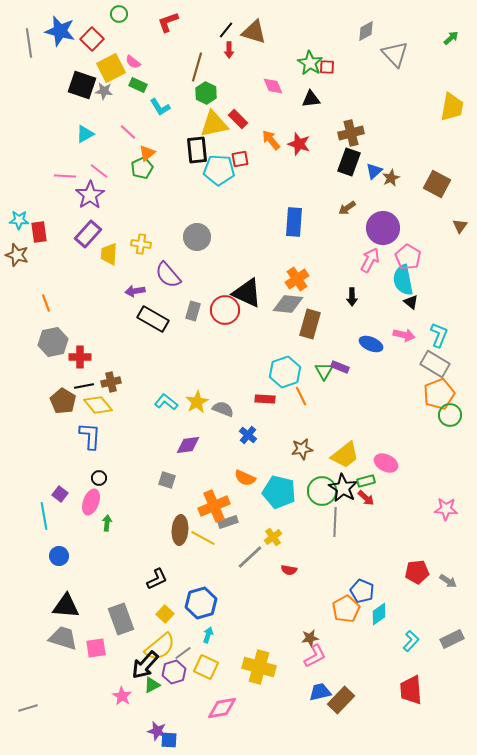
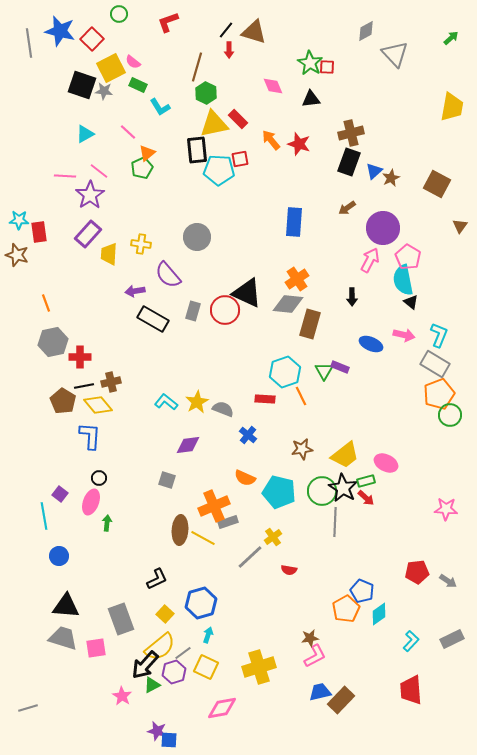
yellow cross at (259, 667): rotated 32 degrees counterclockwise
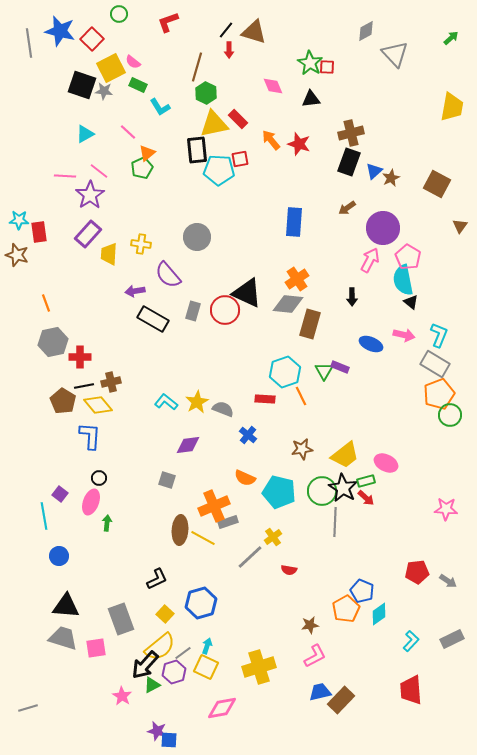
cyan arrow at (208, 635): moved 1 px left, 11 px down
brown star at (310, 638): moved 13 px up
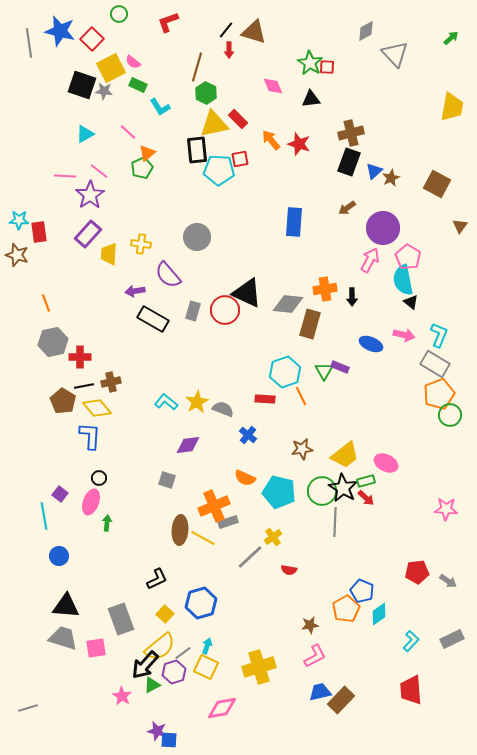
orange cross at (297, 279): moved 28 px right, 10 px down; rotated 25 degrees clockwise
yellow diamond at (98, 405): moved 1 px left, 3 px down
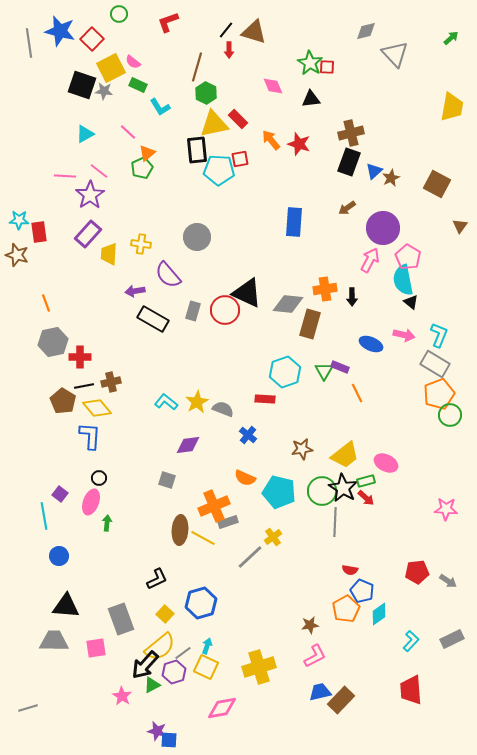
gray diamond at (366, 31): rotated 15 degrees clockwise
orange line at (301, 396): moved 56 px right, 3 px up
red semicircle at (289, 570): moved 61 px right
gray trapezoid at (63, 638): moved 9 px left, 3 px down; rotated 16 degrees counterclockwise
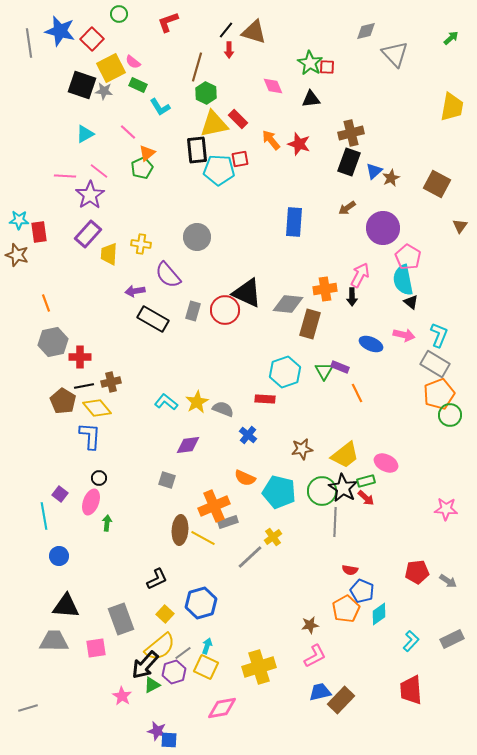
pink arrow at (370, 260): moved 10 px left, 15 px down
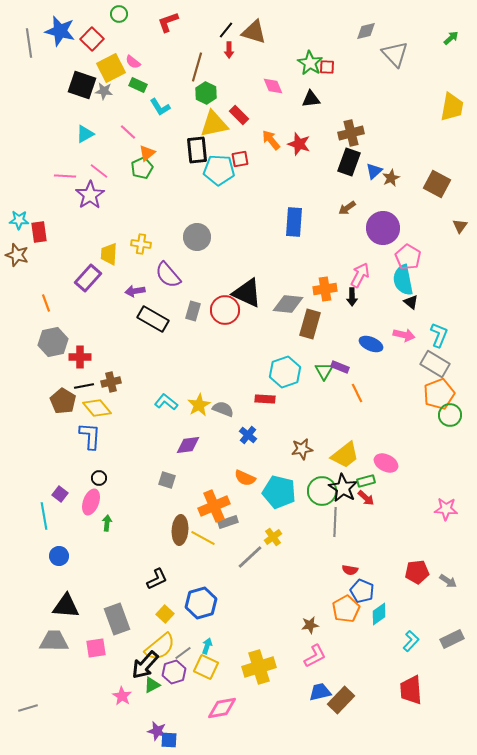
red rectangle at (238, 119): moved 1 px right, 4 px up
purple rectangle at (88, 234): moved 44 px down
yellow star at (197, 402): moved 2 px right, 3 px down
gray rectangle at (121, 619): moved 4 px left
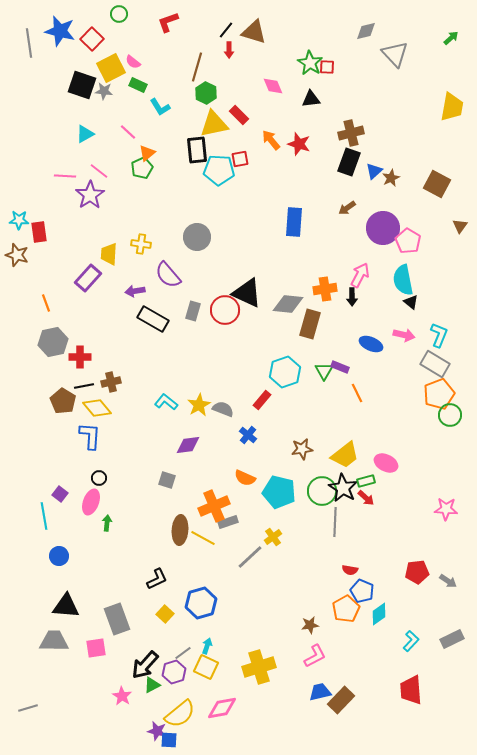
pink pentagon at (408, 257): moved 16 px up
red rectangle at (265, 399): moved 3 px left, 1 px down; rotated 54 degrees counterclockwise
yellow semicircle at (160, 647): moved 20 px right, 67 px down
